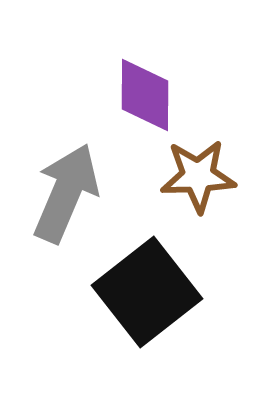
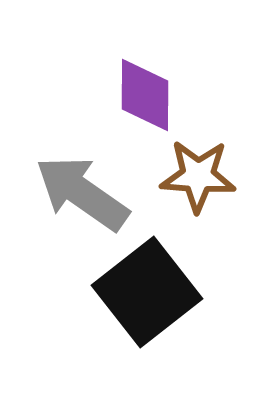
brown star: rotated 6 degrees clockwise
gray arrow: moved 16 px right; rotated 78 degrees counterclockwise
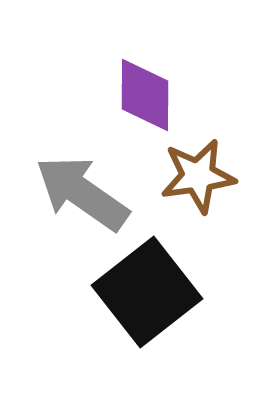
brown star: rotated 12 degrees counterclockwise
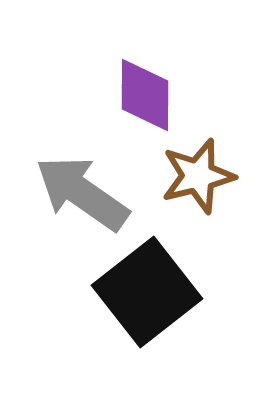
brown star: rotated 6 degrees counterclockwise
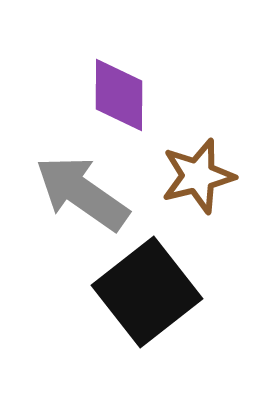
purple diamond: moved 26 px left
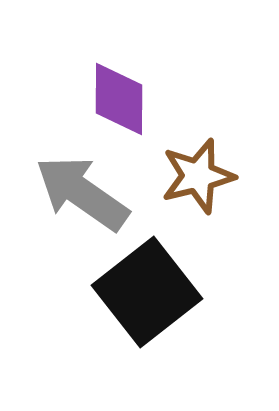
purple diamond: moved 4 px down
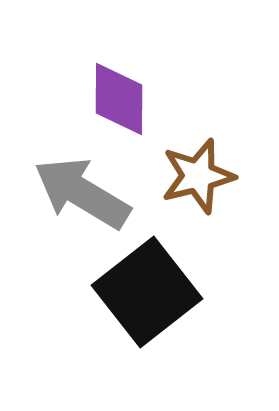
gray arrow: rotated 4 degrees counterclockwise
